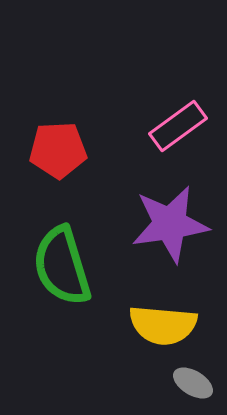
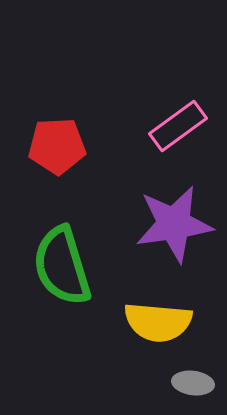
red pentagon: moved 1 px left, 4 px up
purple star: moved 4 px right
yellow semicircle: moved 5 px left, 3 px up
gray ellipse: rotated 24 degrees counterclockwise
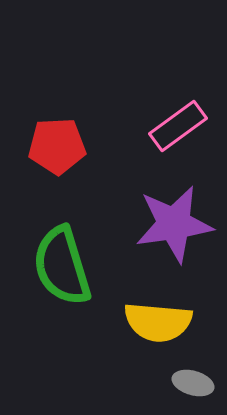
gray ellipse: rotated 9 degrees clockwise
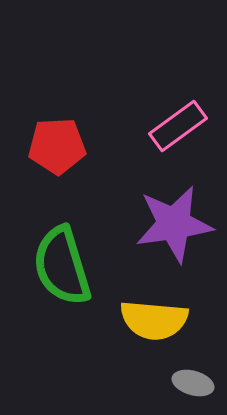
yellow semicircle: moved 4 px left, 2 px up
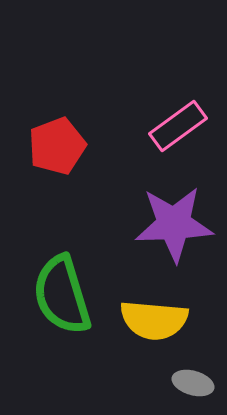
red pentagon: rotated 18 degrees counterclockwise
purple star: rotated 6 degrees clockwise
green semicircle: moved 29 px down
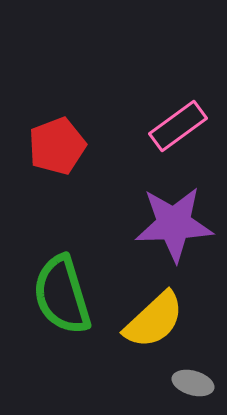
yellow semicircle: rotated 48 degrees counterclockwise
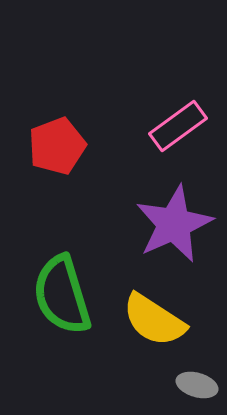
purple star: rotated 22 degrees counterclockwise
yellow semicircle: rotated 76 degrees clockwise
gray ellipse: moved 4 px right, 2 px down
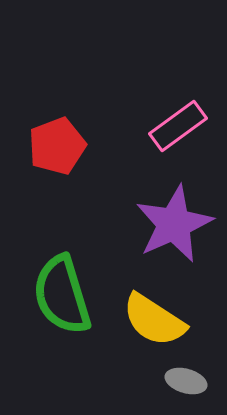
gray ellipse: moved 11 px left, 4 px up
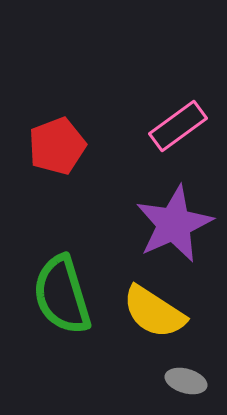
yellow semicircle: moved 8 px up
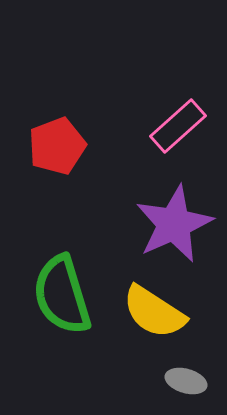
pink rectangle: rotated 6 degrees counterclockwise
